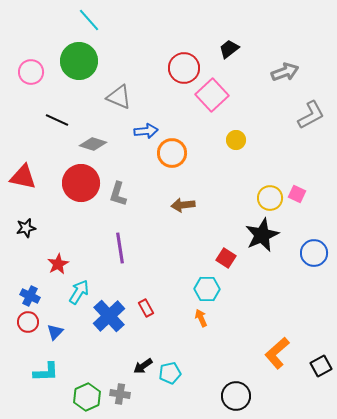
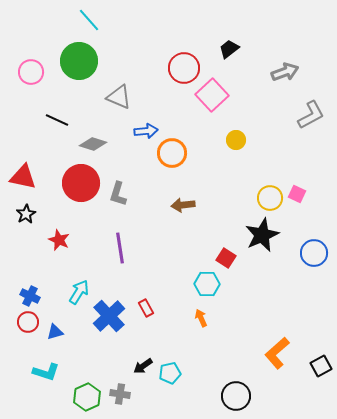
black star at (26, 228): moved 14 px up; rotated 18 degrees counterclockwise
red star at (58, 264): moved 1 px right, 24 px up; rotated 20 degrees counterclockwise
cyan hexagon at (207, 289): moved 5 px up
blue triangle at (55, 332): rotated 30 degrees clockwise
cyan L-shape at (46, 372): rotated 20 degrees clockwise
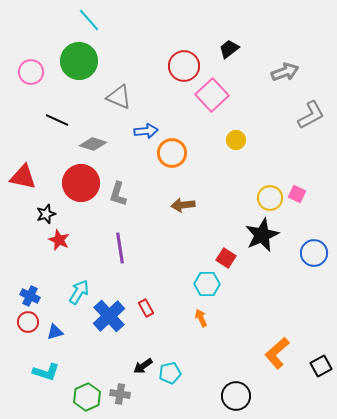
red circle at (184, 68): moved 2 px up
black star at (26, 214): moved 20 px right; rotated 12 degrees clockwise
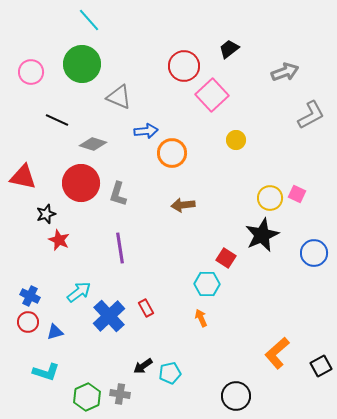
green circle at (79, 61): moved 3 px right, 3 px down
cyan arrow at (79, 292): rotated 20 degrees clockwise
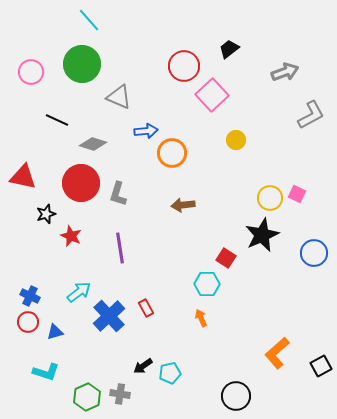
red star at (59, 240): moved 12 px right, 4 px up
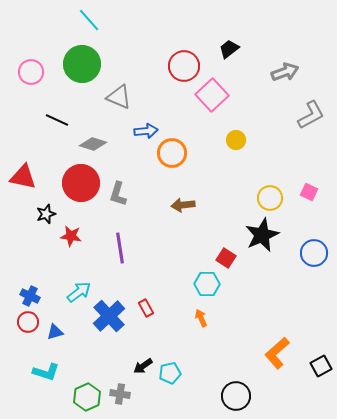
pink square at (297, 194): moved 12 px right, 2 px up
red star at (71, 236): rotated 15 degrees counterclockwise
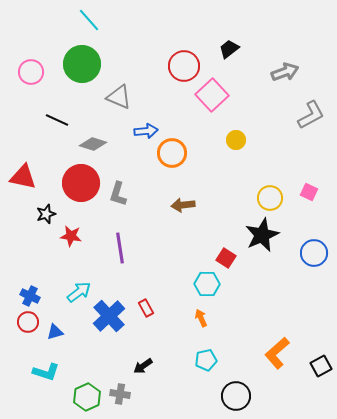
cyan pentagon at (170, 373): moved 36 px right, 13 px up
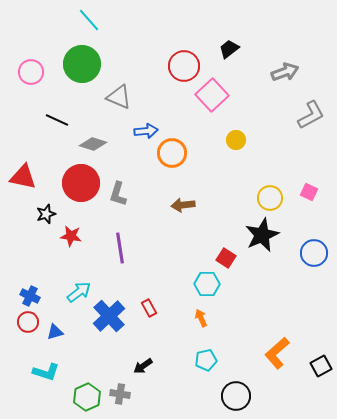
red rectangle at (146, 308): moved 3 px right
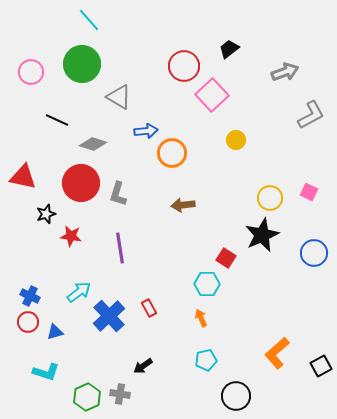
gray triangle at (119, 97): rotated 8 degrees clockwise
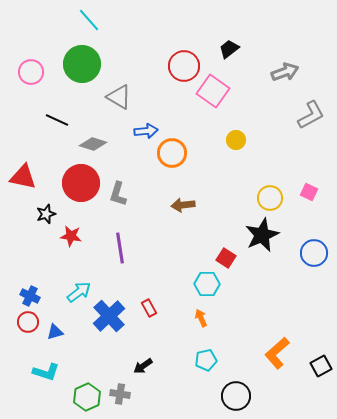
pink square at (212, 95): moved 1 px right, 4 px up; rotated 12 degrees counterclockwise
